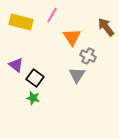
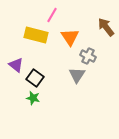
yellow rectangle: moved 15 px right, 13 px down
orange triangle: moved 2 px left
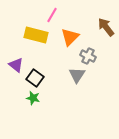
orange triangle: rotated 18 degrees clockwise
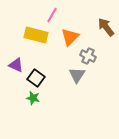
purple triangle: rotated 14 degrees counterclockwise
black square: moved 1 px right
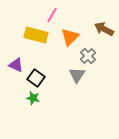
brown arrow: moved 2 px left, 2 px down; rotated 24 degrees counterclockwise
gray cross: rotated 21 degrees clockwise
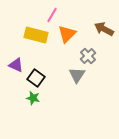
orange triangle: moved 3 px left, 3 px up
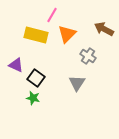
gray cross: rotated 14 degrees counterclockwise
gray triangle: moved 8 px down
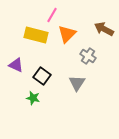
black square: moved 6 px right, 2 px up
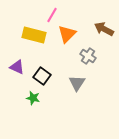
yellow rectangle: moved 2 px left
purple triangle: moved 1 px right, 2 px down
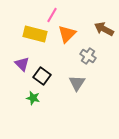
yellow rectangle: moved 1 px right, 1 px up
purple triangle: moved 5 px right, 3 px up; rotated 21 degrees clockwise
